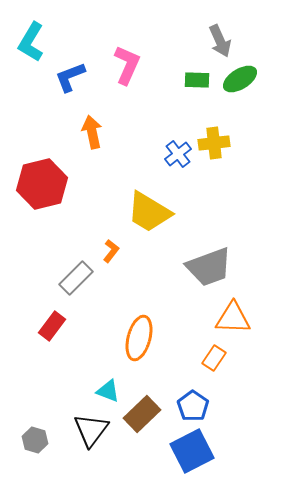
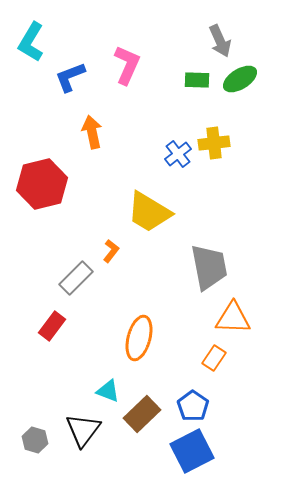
gray trapezoid: rotated 81 degrees counterclockwise
black triangle: moved 8 px left
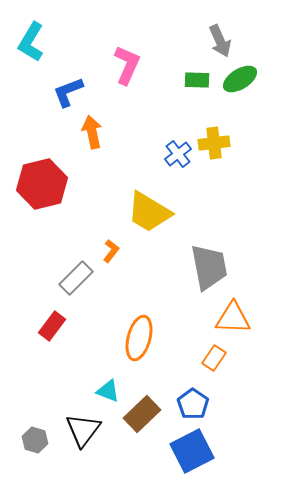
blue L-shape: moved 2 px left, 15 px down
blue pentagon: moved 2 px up
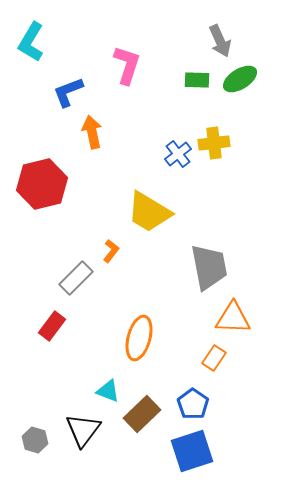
pink L-shape: rotated 6 degrees counterclockwise
blue square: rotated 9 degrees clockwise
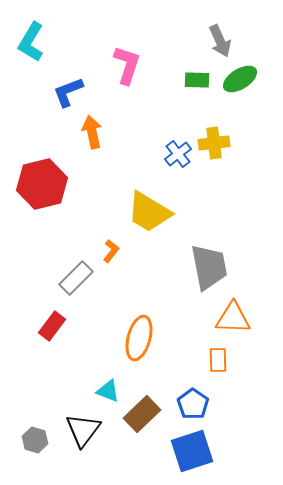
orange rectangle: moved 4 px right, 2 px down; rotated 35 degrees counterclockwise
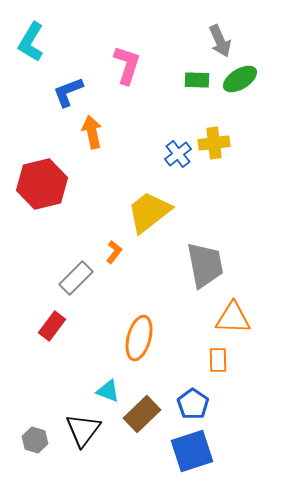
yellow trapezoid: rotated 111 degrees clockwise
orange L-shape: moved 3 px right, 1 px down
gray trapezoid: moved 4 px left, 2 px up
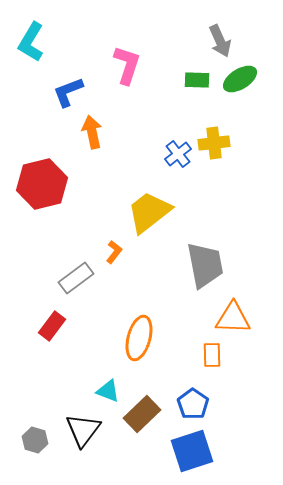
gray rectangle: rotated 8 degrees clockwise
orange rectangle: moved 6 px left, 5 px up
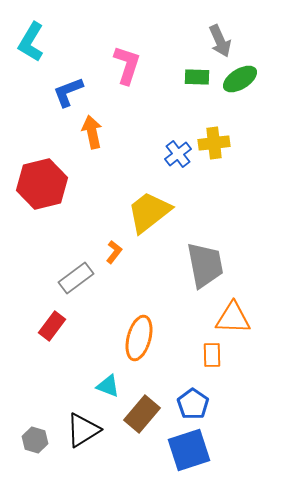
green rectangle: moved 3 px up
cyan triangle: moved 5 px up
brown rectangle: rotated 6 degrees counterclockwise
black triangle: rotated 21 degrees clockwise
blue square: moved 3 px left, 1 px up
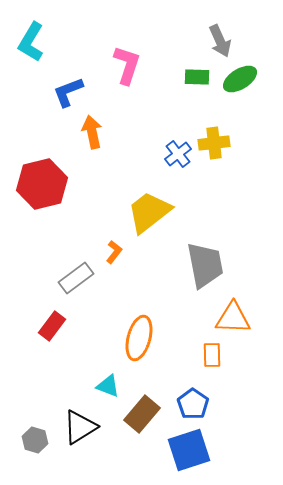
black triangle: moved 3 px left, 3 px up
